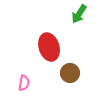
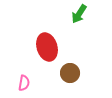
red ellipse: moved 2 px left
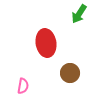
red ellipse: moved 1 px left, 4 px up; rotated 8 degrees clockwise
pink semicircle: moved 1 px left, 3 px down
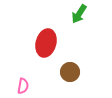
red ellipse: rotated 24 degrees clockwise
brown circle: moved 1 px up
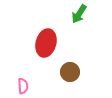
pink semicircle: rotated 14 degrees counterclockwise
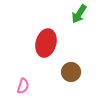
brown circle: moved 1 px right
pink semicircle: rotated 21 degrees clockwise
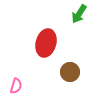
brown circle: moved 1 px left
pink semicircle: moved 7 px left
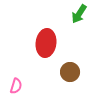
red ellipse: rotated 8 degrees counterclockwise
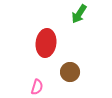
pink semicircle: moved 21 px right, 1 px down
